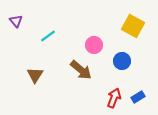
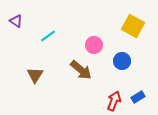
purple triangle: rotated 16 degrees counterclockwise
red arrow: moved 3 px down
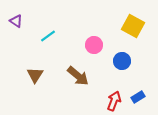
brown arrow: moved 3 px left, 6 px down
